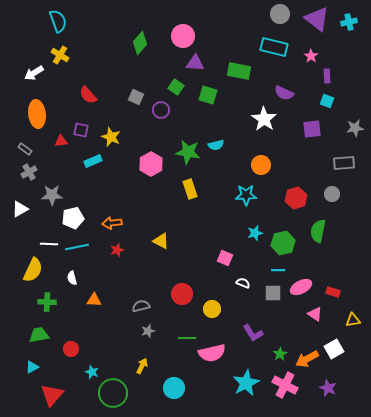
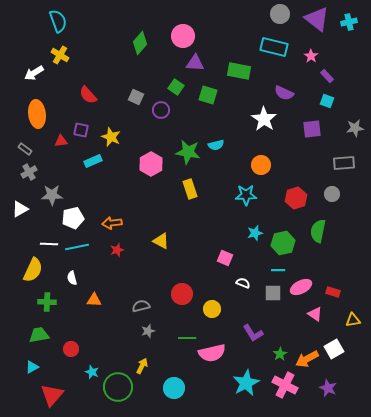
purple rectangle at (327, 76): rotated 40 degrees counterclockwise
green circle at (113, 393): moved 5 px right, 6 px up
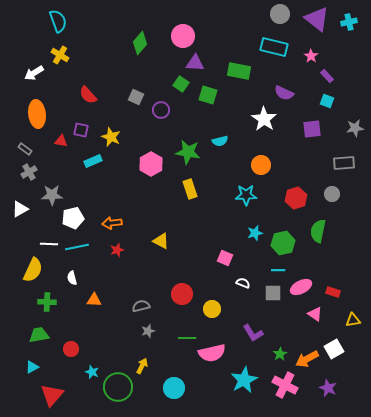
green square at (176, 87): moved 5 px right, 3 px up
red triangle at (61, 141): rotated 16 degrees clockwise
cyan semicircle at (216, 145): moved 4 px right, 4 px up
cyan star at (246, 383): moved 2 px left, 3 px up
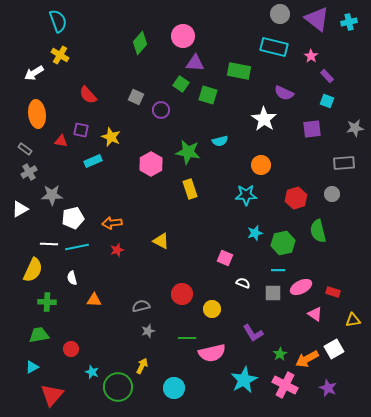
green semicircle at (318, 231): rotated 25 degrees counterclockwise
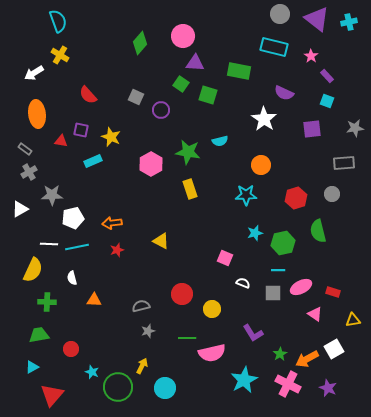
pink cross at (285, 385): moved 3 px right, 1 px up
cyan circle at (174, 388): moved 9 px left
